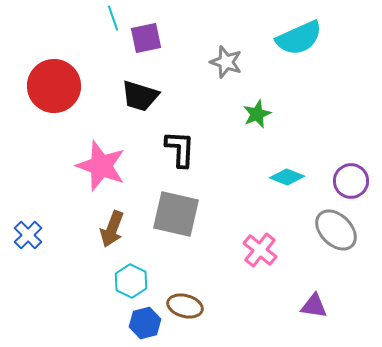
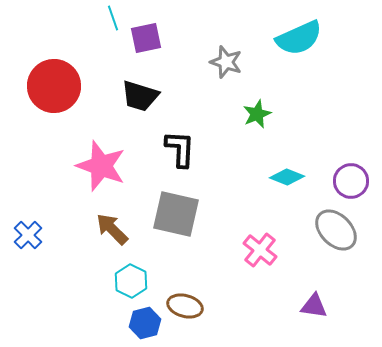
brown arrow: rotated 114 degrees clockwise
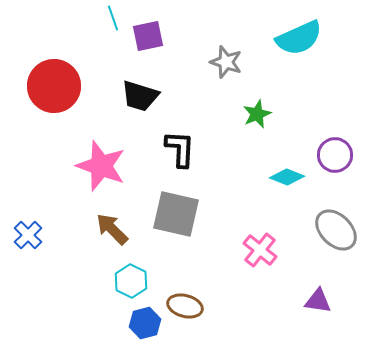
purple square: moved 2 px right, 2 px up
purple circle: moved 16 px left, 26 px up
purple triangle: moved 4 px right, 5 px up
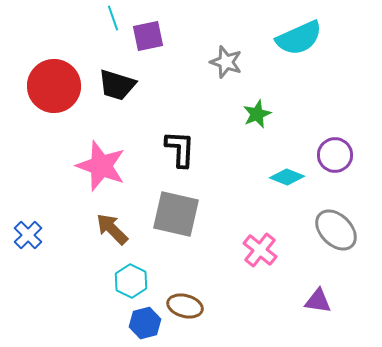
black trapezoid: moved 23 px left, 11 px up
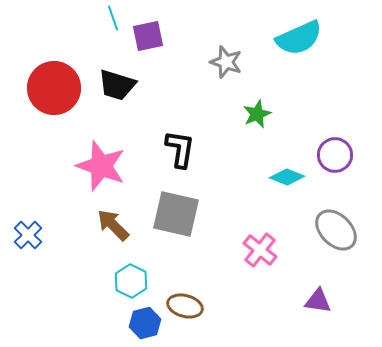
red circle: moved 2 px down
black L-shape: rotated 6 degrees clockwise
brown arrow: moved 1 px right, 4 px up
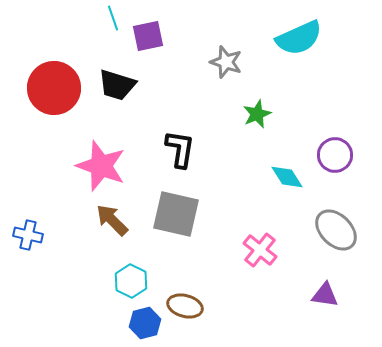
cyan diamond: rotated 36 degrees clockwise
brown arrow: moved 1 px left, 5 px up
blue cross: rotated 32 degrees counterclockwise
purple triangle: moved 7 px right, 6 px up
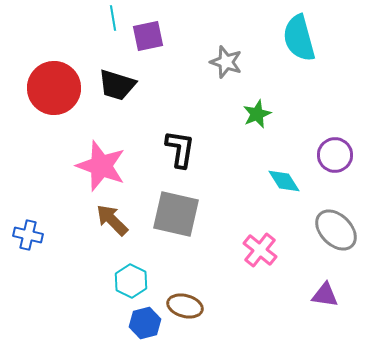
cyan line: rotated 10 degrees clockwise
cyan semicircle: rotated 99 degrees clockwise
cyan diamond: moved 3 px left, 4 px down
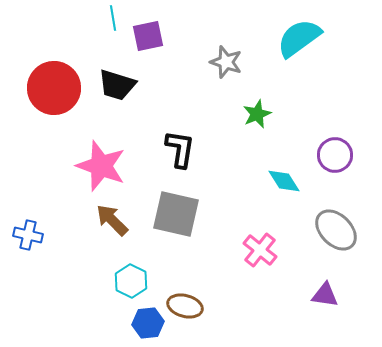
cyan semicircle: rotated 69 degrees clockwise
blue hexagon: moved 3 px right; rotated 8 degrees clockwise
